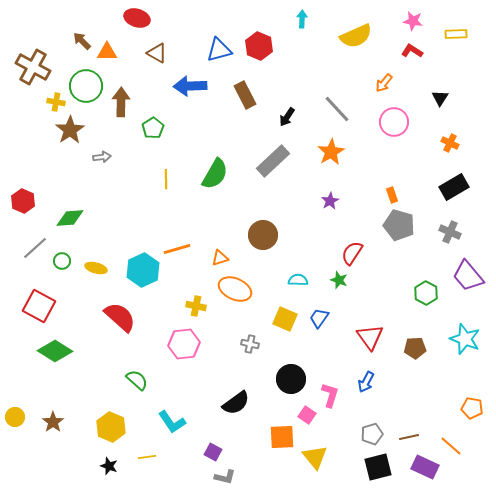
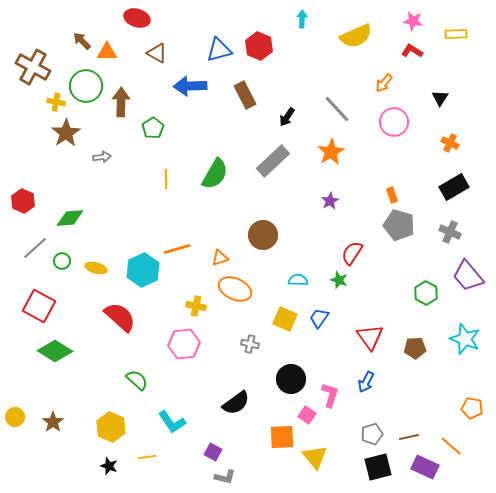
brown star at (70, 130): moved 4 px left, 3 px down
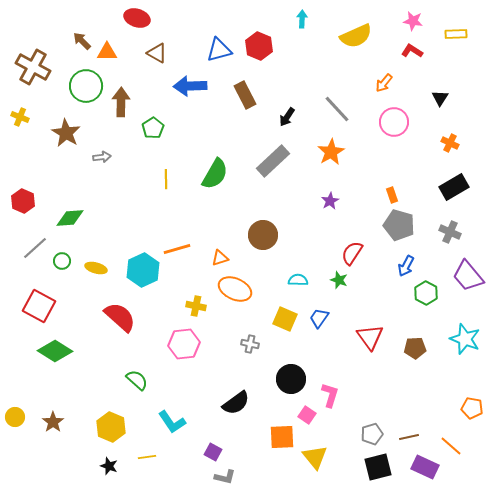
yellow cross at (56, 102): moved 36 px left, 15 px down; rotated 12 degrees clockwise
brown star at (66, 133): rotated 8 degrees counterclockwise
blue arrow at (366, 382): moved 40 px right, 116 px up
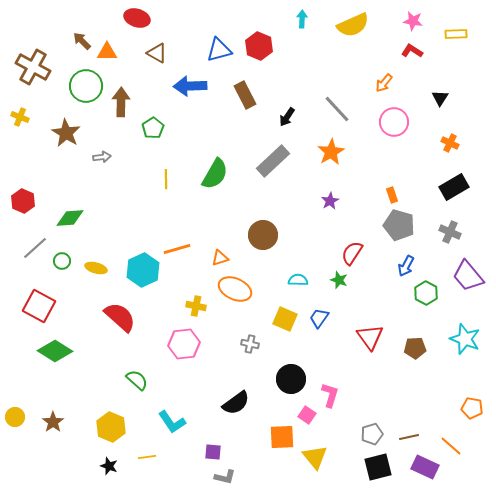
yellow semicircle at (356, 36): moved 3 px left, 11 px up
purple square at (213, 452): rotated 24 degrees counterclockwise
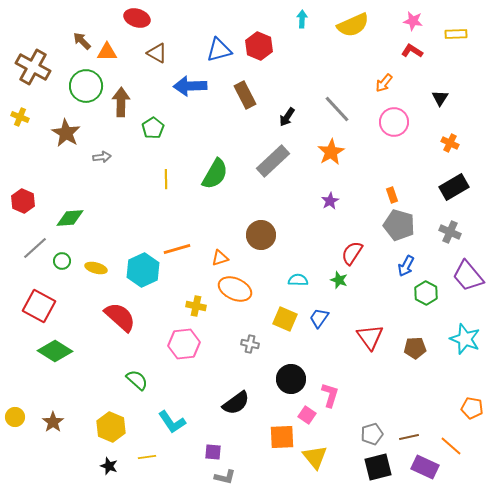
brown circle at (263, 235): moved 2 px left
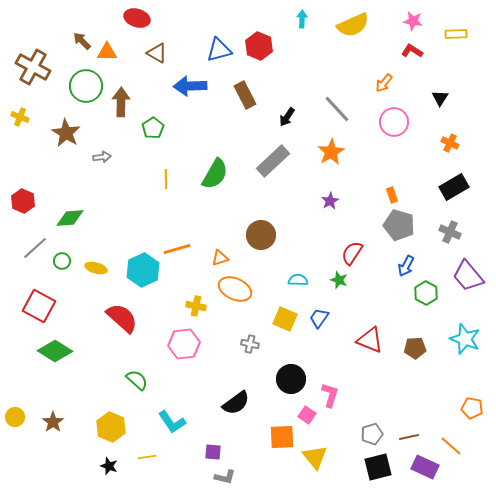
red semicircle at (120, 317): moved 2 px right, 1 px down
red triangle at (370, 337): moved 3 px down; rotated 32 degrees counterclockwise
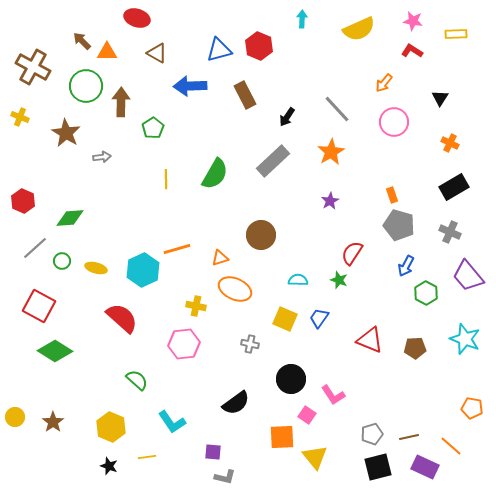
yellow semicircle at (353, 25): moved 6 px right, 4 px down
pink L-shape at (330, 395): moved 3 px right; rotated 130 degrees clockwise
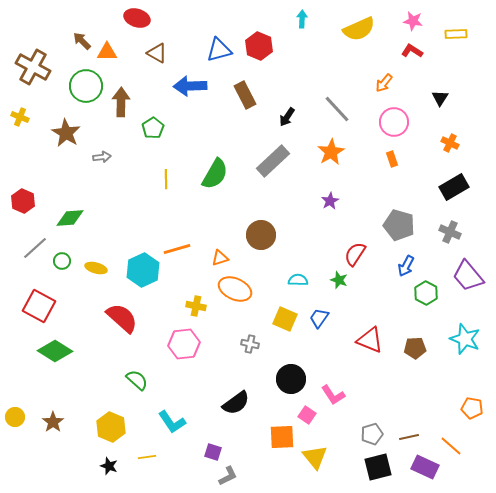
orange rectangle at (392, 195): moved 36 px up
red semicircle at (352, 253): moved 3 px right, 1 px down
purple square at (213, 452): rotated 12 degrees clockwise
gray L-shape at (225, 477): moved 3 px right, 1 px up; rotated 40 degrees counterclockwise
